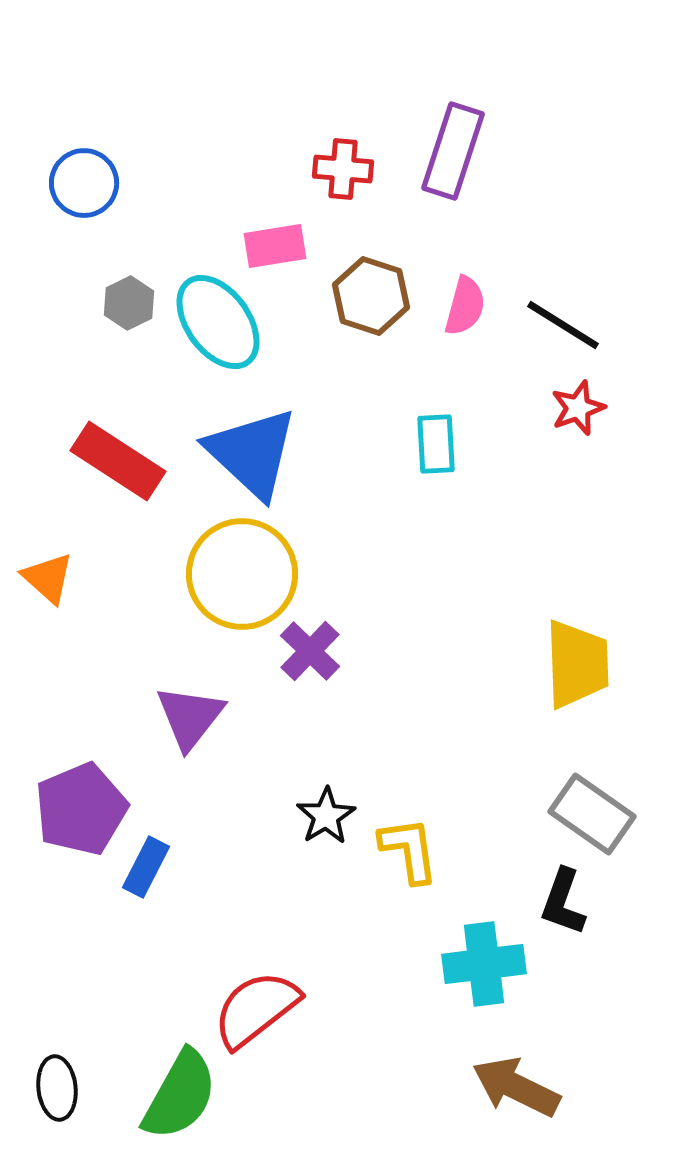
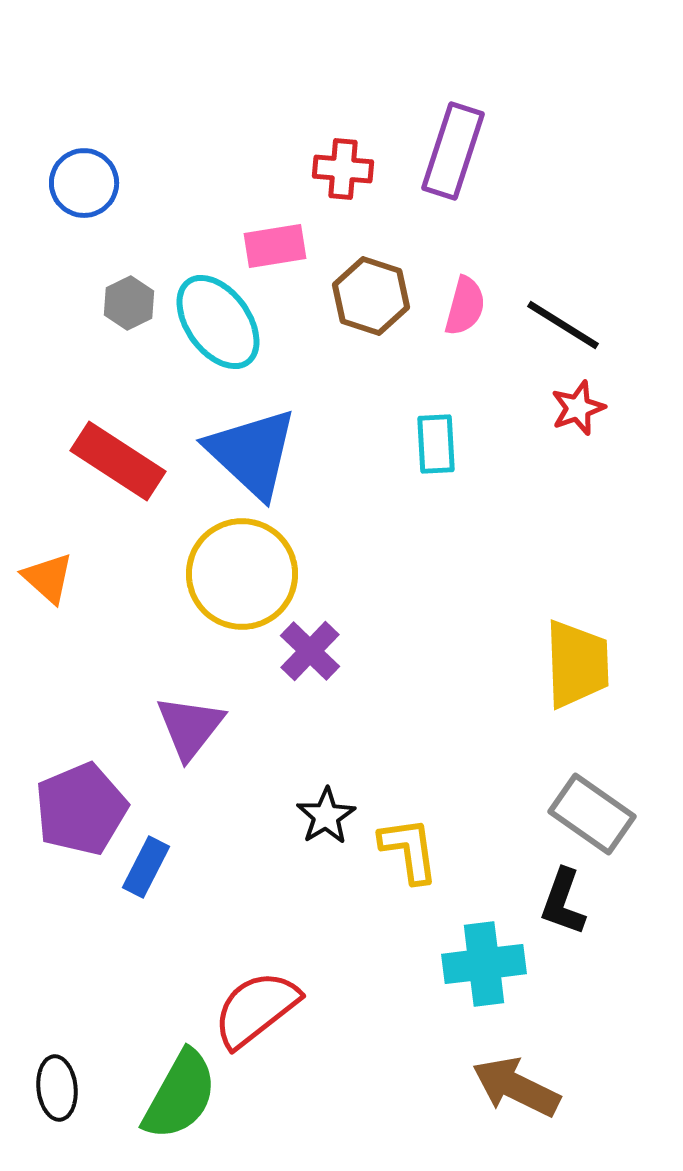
purple triangle: moved 10 px down
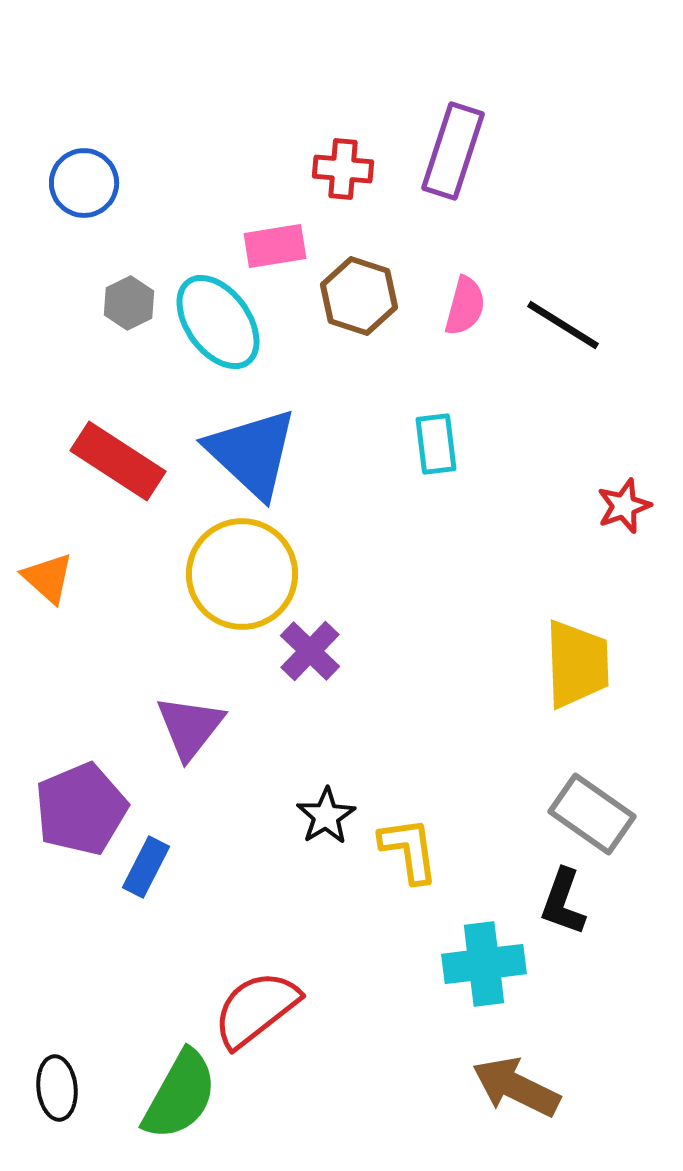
brown hexagon: moved 12 px left
red star: moved 46 px right, 98 px down
cyan rectangle: rotated 4 degrees counterclockwise
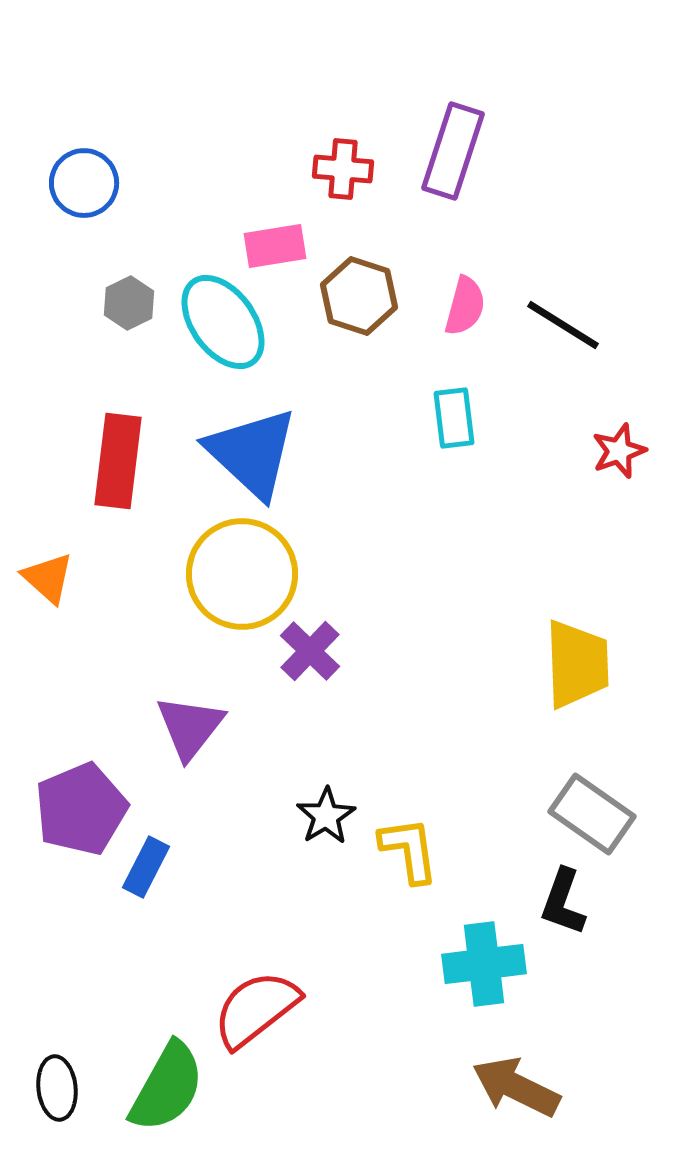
cyan ellipse: moved 5 px right
cyan rectangle: moved 18 px right, 26 px up
red rectangle: rotated 64 degrees clockwise
red star: moved 5 px left, 55 px up
green semicircle: moved 13 px left, 8 px up
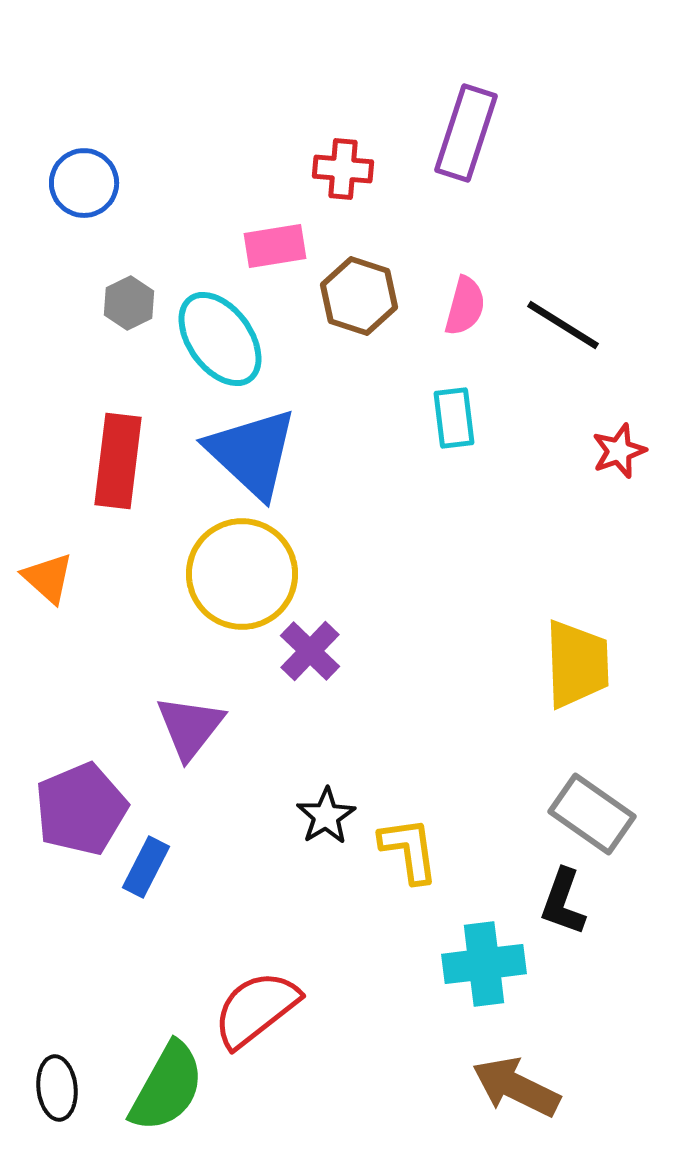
purple rectangle: moved 13 px right, 18 px up
cyan ellipse: moved 3 px left, 17 px down
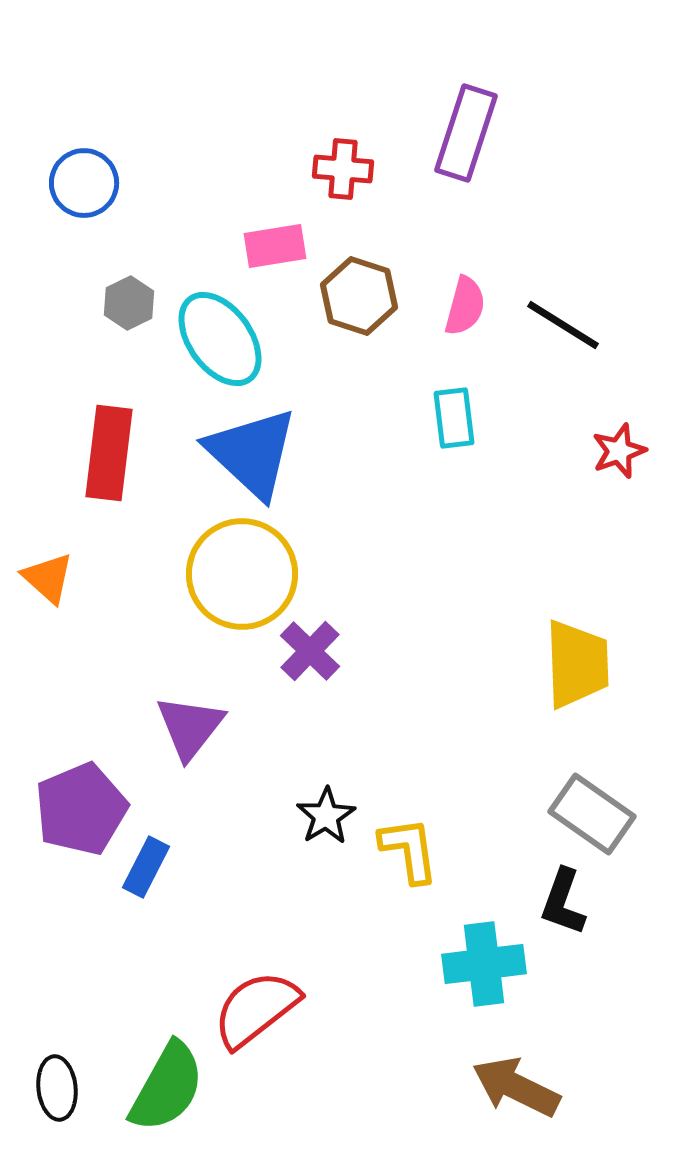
red rectangle: moved 9 px left, 8 px up
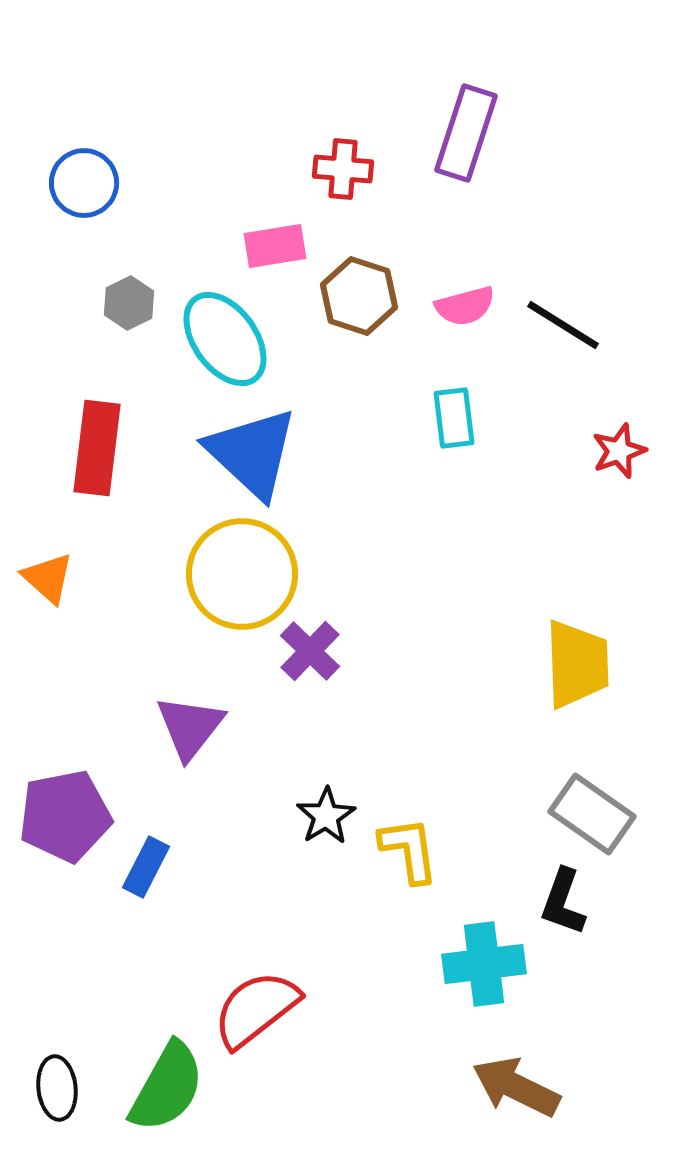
pink semicircle: rotated 60 degrees clockwise
cyan ellipse: moved 5 px right
red rectangle: moved 12 px left, 5 px up
purple pentagon: moved 16 px left, 7 px down; rotated 12 degrees clockwise
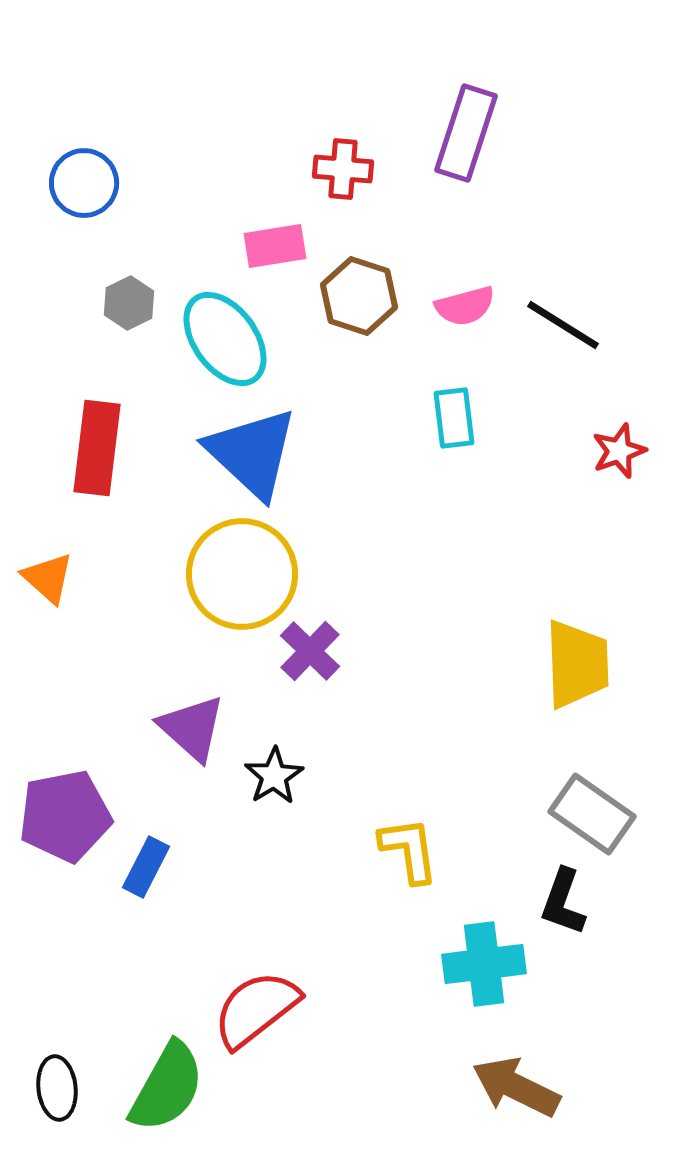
purple triangle: moved 2 px right, 1 px down; rotated 26 degrees counterclockwise
black star: moved 52 px left, 40 px up
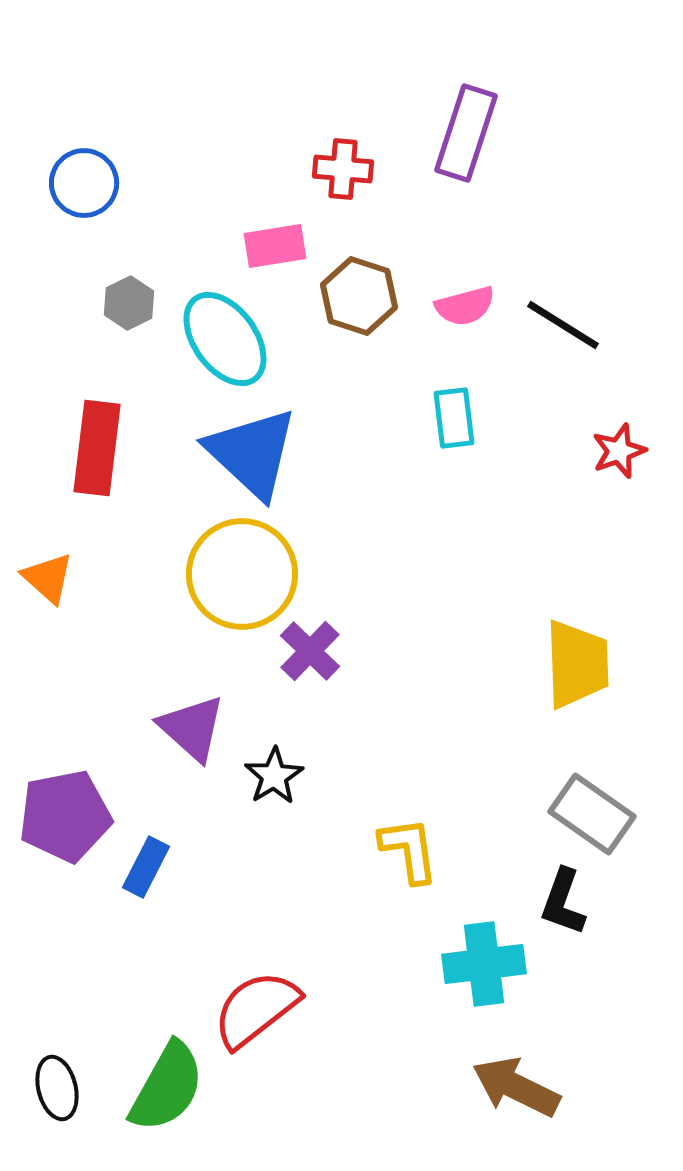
black ellipse: rotated 8 degrees counterclockwise
